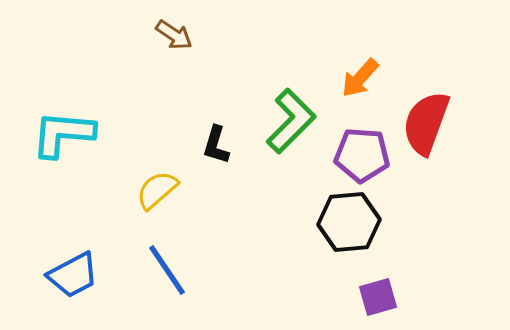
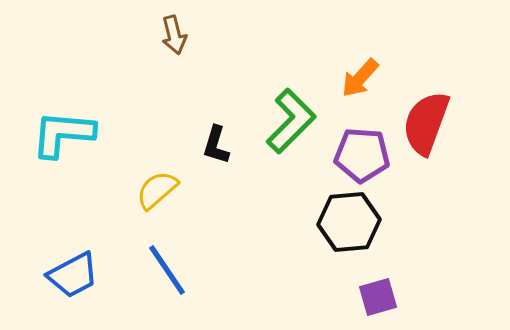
brown arrow: rotated 42 degrees clockwise
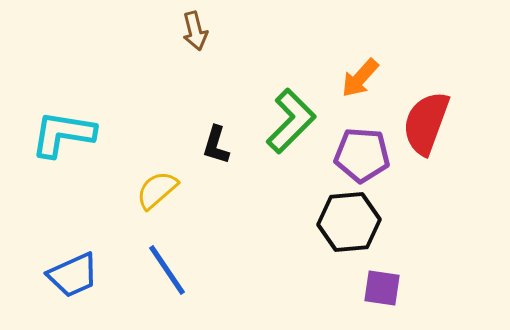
brown arrow: moved 21 px right, 4 px up
cyan L-shape: rotated 4 degrees clockwise
blue trapezoid: rotated 4 degrees clockwise
purple square: moved 4 px right, 9 px up; rotated 24 degrees clockwise
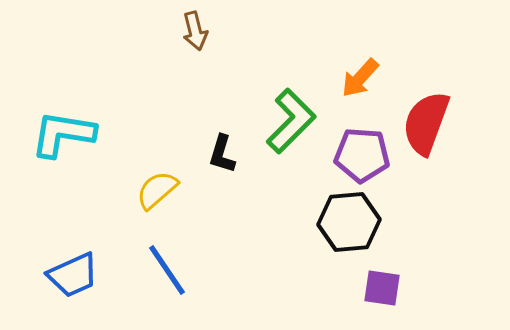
black L-shape: moved 6 px right, 9 px down
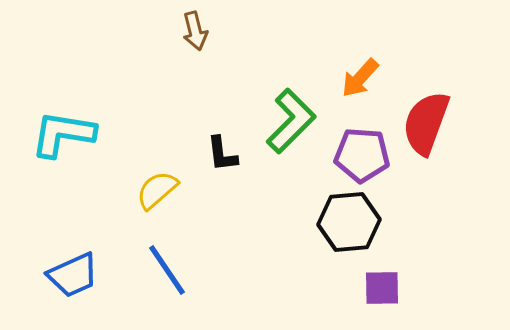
black L-shape: rotated 24 degrees counterclockwise
purple square: rotated 9 degrees counterclockwise
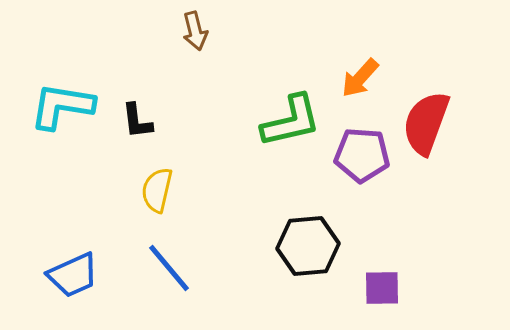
green L-shape: rotated 32 degrees clockwise
cyan L-shape: moved 1 px left, 28 px up
black L-shape: moved 85 px left, 33 px up
yellow semicircle: rotated 36 degrees counterclockwise
black hexagon: moved 41 px left, 24 px down
blue line: moved 2 px right, 2 px up; rotated 6 degrees counterclockwise
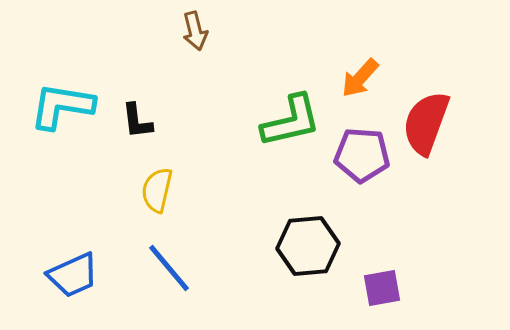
purple square: rotated 9 degrees counterclockwise
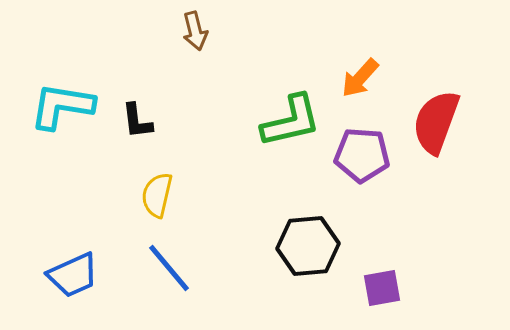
red semicircle: moved 10 px right, 1 px up
yellow semicircle: moved 5 px down
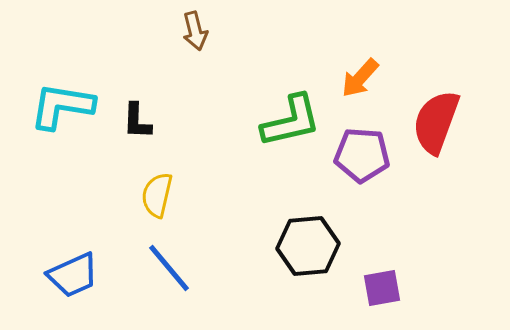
black L-shape: rotated 9 degrees clockwise
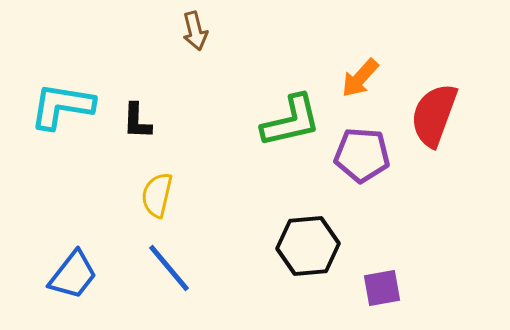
red semicircle: moved 2 px left, 7 px up
blue trapezoid: rotated 28 degrees counterclockwise
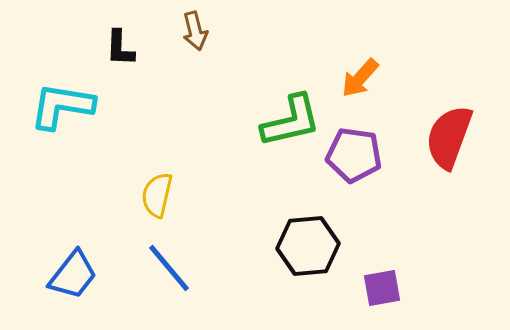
red semicircle: moved 15 px right, 22 px down
black L-shape: moved 17 px left, 73 px up
purple pentagon: moved 8 px left; rotated 4 degrees clockwise
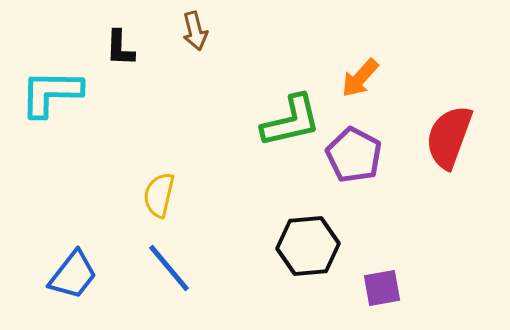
cyan L-shape: moved 11 px left, 13 px up; rotated 8 degrees counterclockwise
purple pentagon: rotated 20 degrees clockwise
yellow semicircle: moved 2 px right
